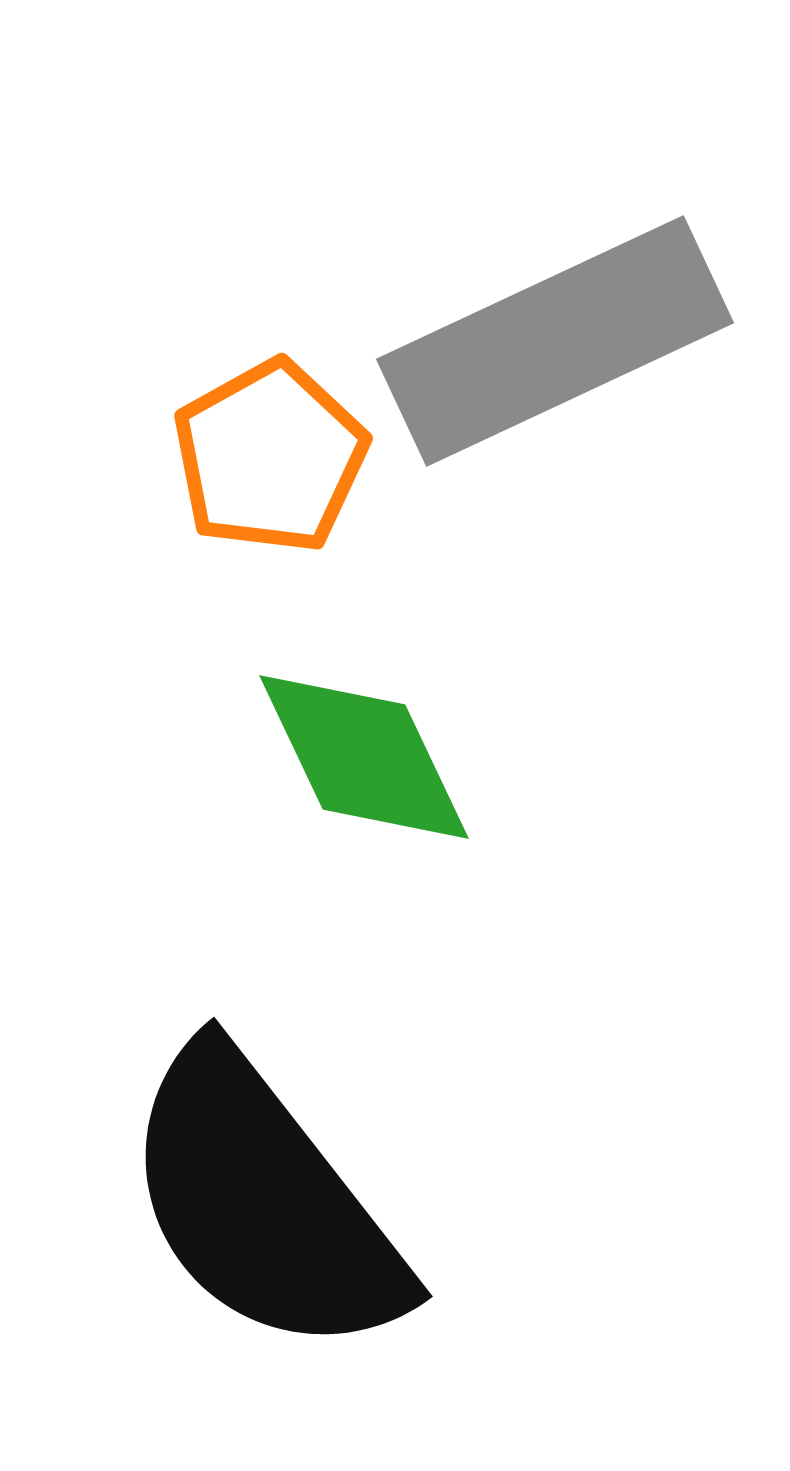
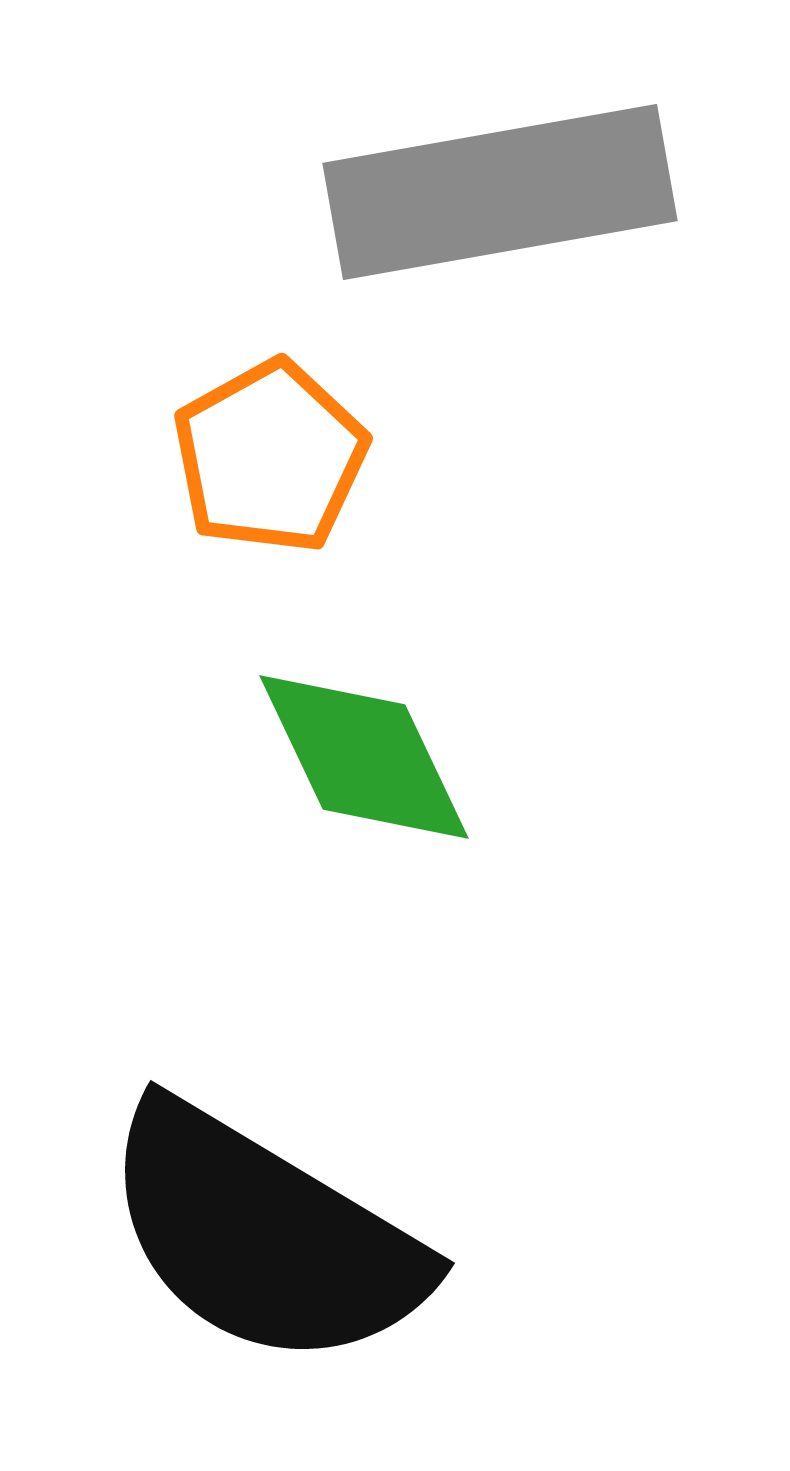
gray rectangle: moved 55 px left, 149 px up; rotated 15 degrees clockwise
black semicircle: moved 33 px down; rotated 21 degrees counterclockwise
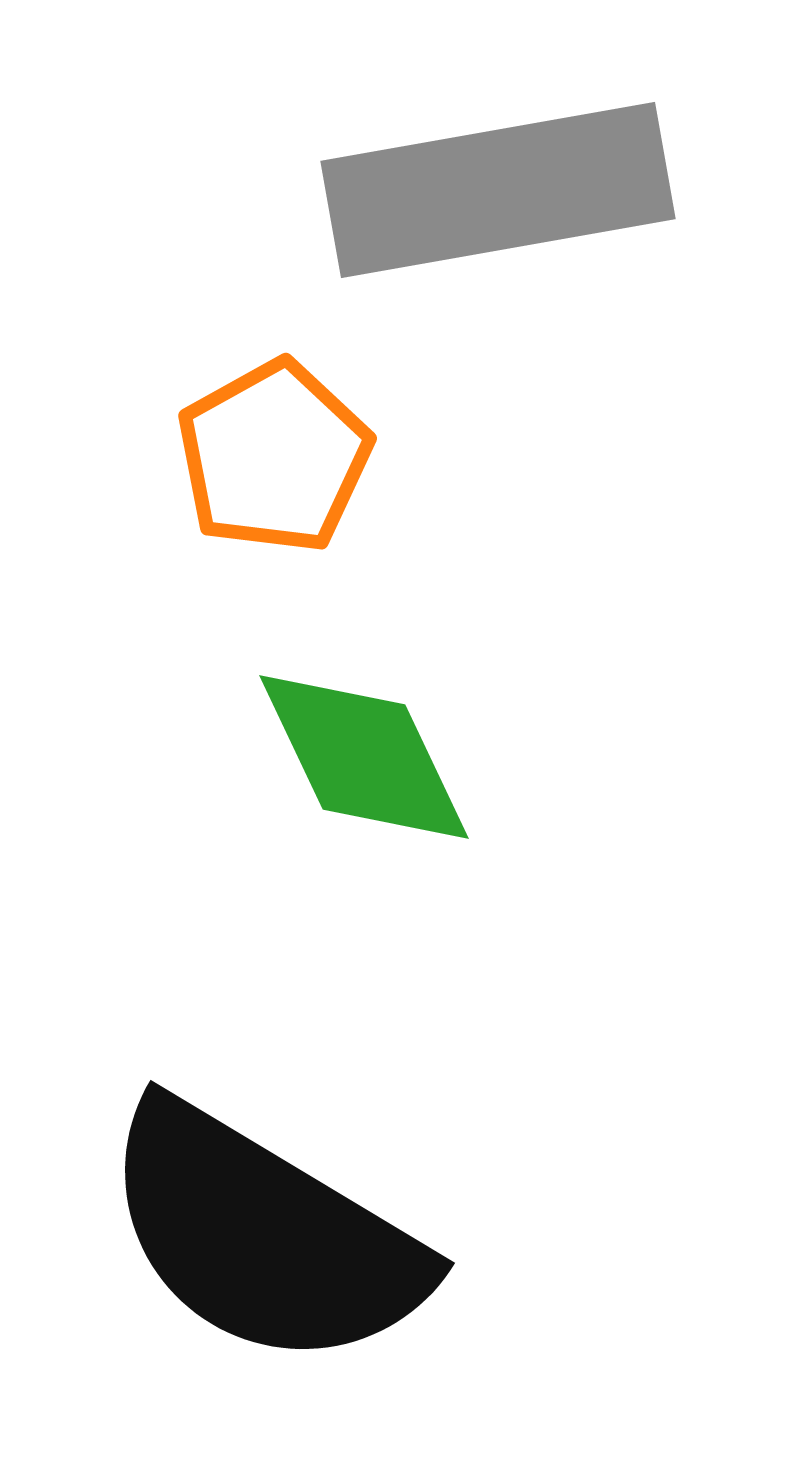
gray rectangle: moved 2 px left, 2 px up
orange pentagon: moved 4 px right
